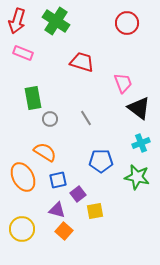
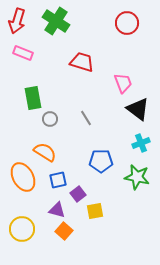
black triangle: moved 1 px left, 1 px down
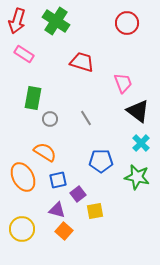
pink rectangle: moved 1 px right, 1 px down; rotated 12 degrees clockwise
green rectangle: rotated 20 degrees clockwise
black triangle: moved 2 px down
cyan cross: rotated 24 degrees counterclockwise
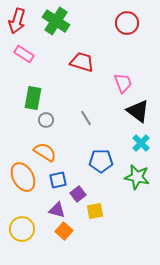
gray circle: moved 4 px left, 1 px down
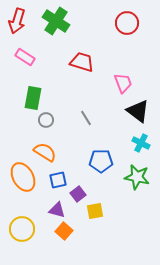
pink rectangle: moved 1 px right, 3 px down
cyan cross: rotated 18 degrees counterclockwise
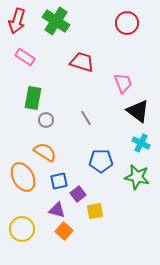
blue square: moved 1 px right, 1 px down
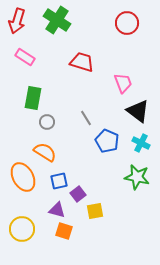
green cross: moved 1 px right, 1 px up
gray circle: moved 1 px right, 2 px down
blue pentagon: moved 6 px right, 20 px up; rotated 25 degrees clockwise
orange square: rotated 24 degrees counterclockwise
